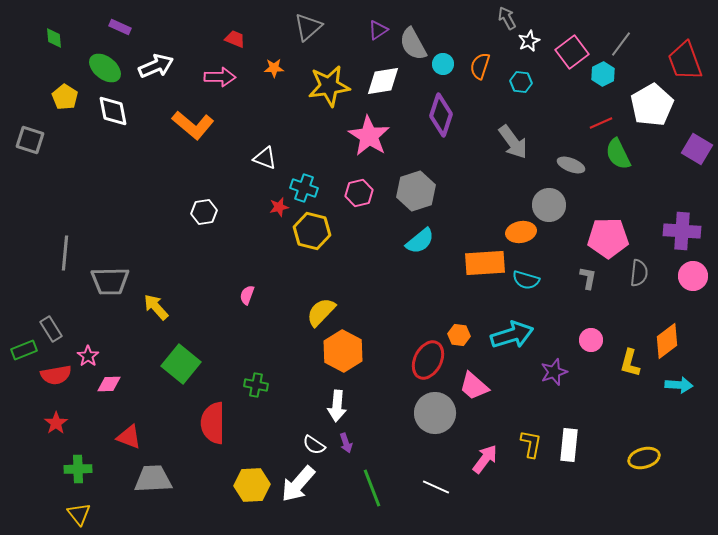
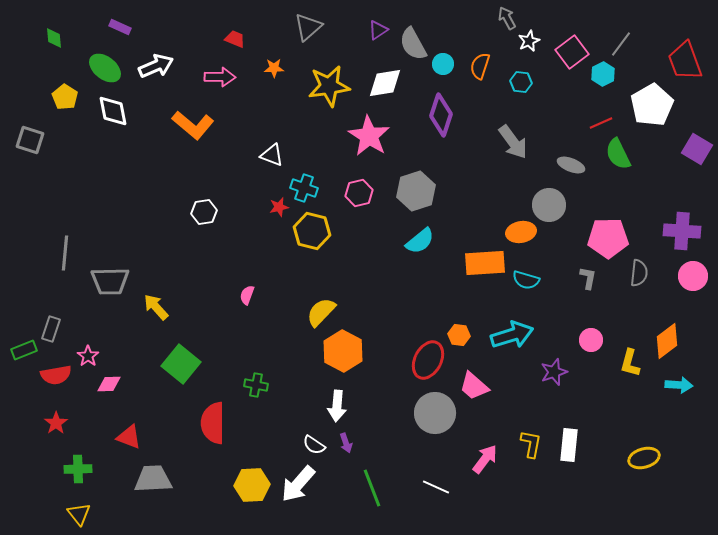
white diamond at (383, 81): moved 2 px right, 2 px down
white triangle at (265, 158): moved 7 px right, 3 px up
gray rectangle at (51, 329): rotated 50 degrees clockwise
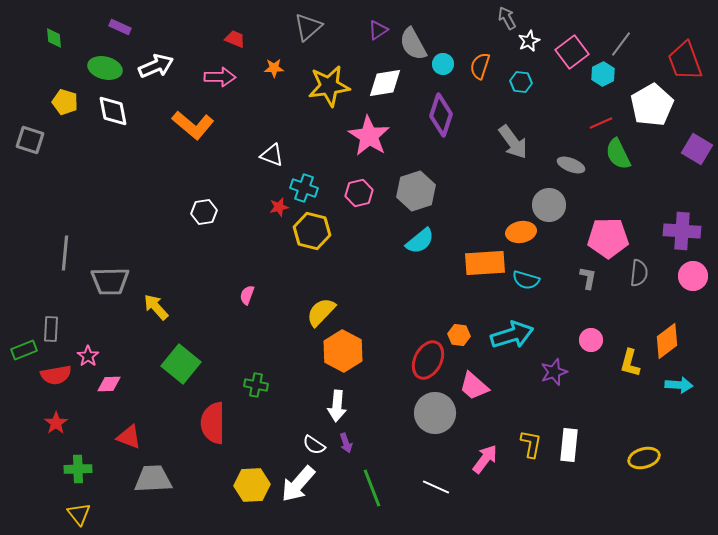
green ellipse at (105, 68): rotated 24 degrees counterclockwise
yellow pentagon at (65, 97): moved 5 px down; rotated 15 degrees counterclockwise
gray rectangle at (51, 329): rotated 15 degrees counterclockwise
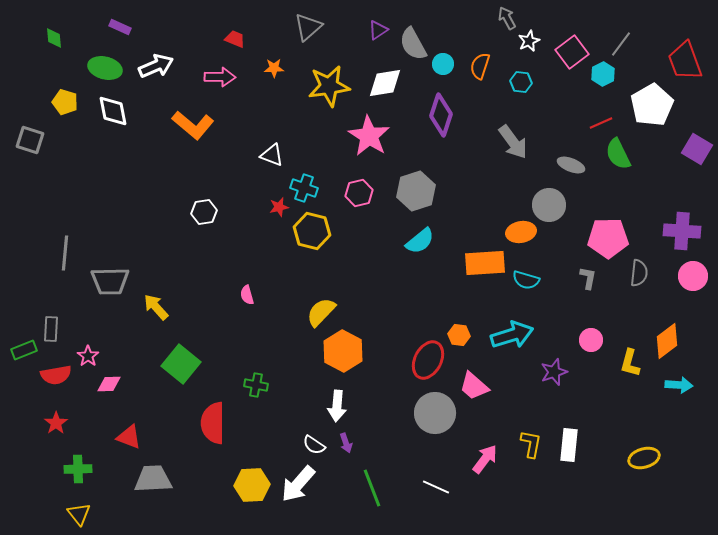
pink semicircle at (247, 295): rotated 36 degrees counterclockwise
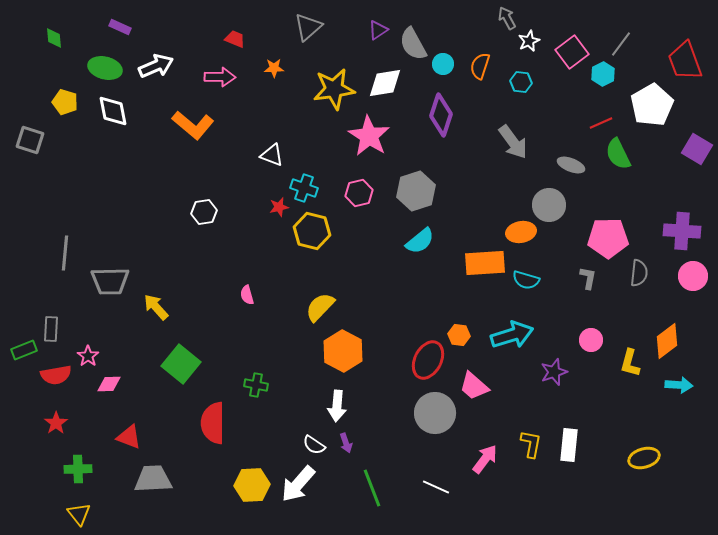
yellow star at (329, 86): moved 5 px right, 3 px down
yellow semicircle at (321, 312): moved 1 px left, 5 px up
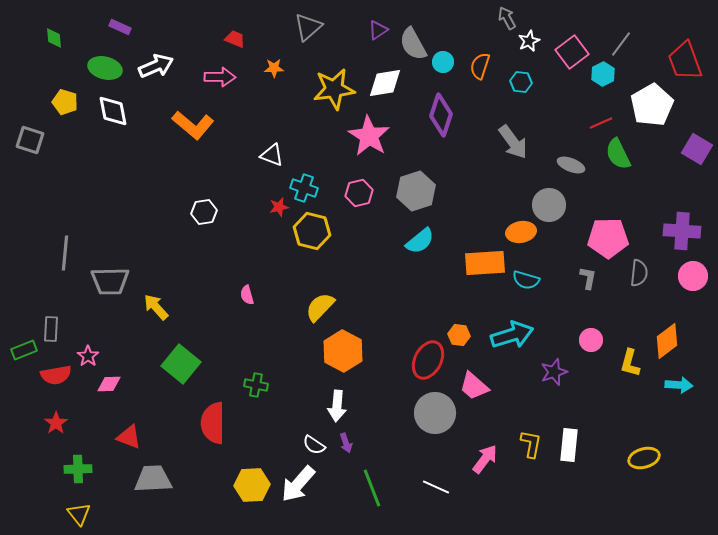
cyan circle at (443, 64): moved 2 px up
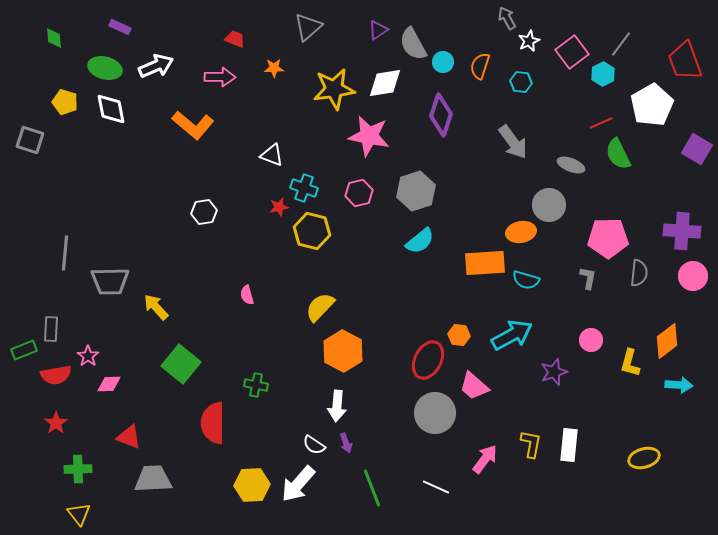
white diamond at (113, 111): moved 2 px left, 2 px up
pink star at (369, 136): rotated 21 degrees counterclockwise
cyan arrow at (512, 335): rotated 12 degrees counterclockwise
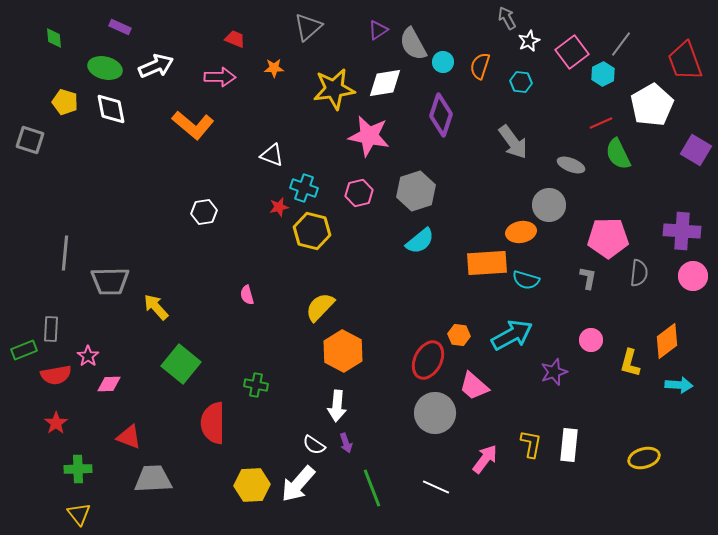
purple square at (697, 149): moved 1 px left, 1 px down
orange rectangle at (485, 263): moved 2 px right
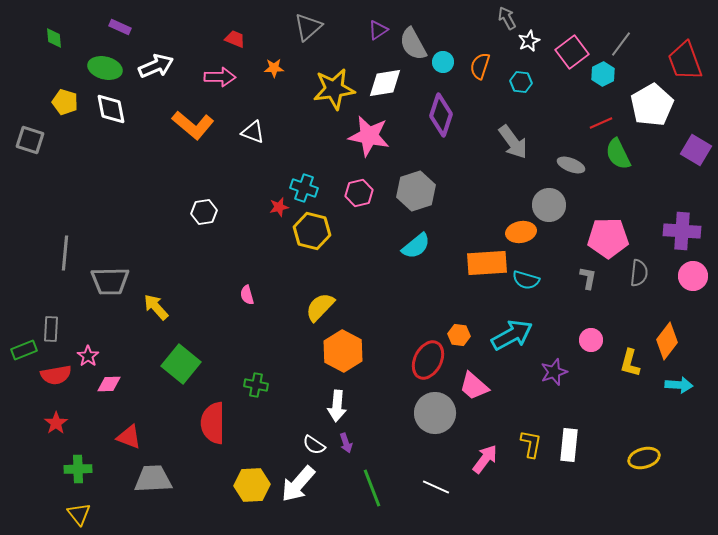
white triangle at (272, 155): moved 19 px left, 23 px up
cyan semicircle at (420, 241): moved 4 px left, 5 px down
orange diamond at (667, 341): rotated 15 degrees counterclockwise
